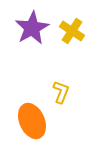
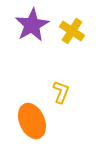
purple star: moved 3 px up
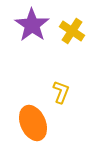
purple star: rotated 8 degrees counterclockwise
orange ellipse: moved 1 px right, 2 px down
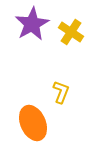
purple star: moved 1 px up; rotated 8 degrees clockwise
yellow cross: moved 1 px left, 1 px down
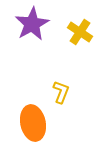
yellow cross: moved 9 px right
orange ellipse: rotated 12 degrees clockwise
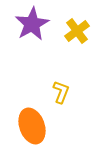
yellow cross: moved 3 px left, 1 px up; rotated 20 degrees clockwise
orange ellipse: moved 1 px left, 3 px down; rotated 8 degrees counterclockwise
